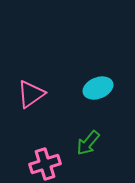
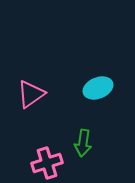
green arrow: moved 5 px left; rotated 32 degrees counterclockwise
pink cross: moved 2 px right, 1 px up
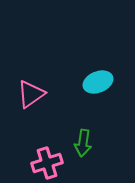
cyan ellipse: moved 6 px up
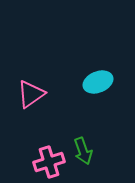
green arrow: moved 8 px down; rotated 28 degrees counterclockwise
pink cross: moved 2 px right, 1 px up
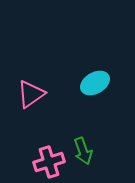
cyan ellipse: moved 3 px left, 1 px down; rotated 8 degrees counterclockwise
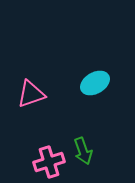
pink triangle: rotated 16 degrees clockwise
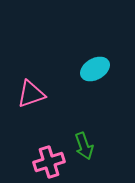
cyan ellipse: moved 14 px up
green arrow: moved 1 px right, 5 px up
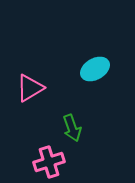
pink triangle: moved 1 px left, 6 px up; rotated 12 degrees counterclockwise
green arrow: moved 12 px left, 18 px up
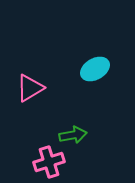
green arrow: moved 1 px right, 7 px down; rotated 80 degrees counterclockwise
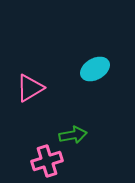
pink cross: moved 2 px left, 1 px up
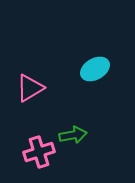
pink cross: moved 8 px left, 9 px up
